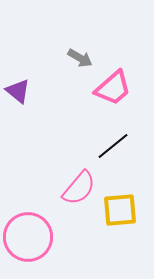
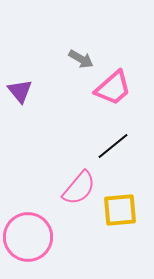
gray arrow: moved 1 px right, 1 px down
purple triangle: moved 2 px right; rotated 12 degrees clockwise
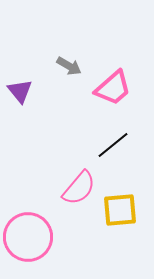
gray arrow: moved 12 px left, 7 px down
black line: moved 1 px up
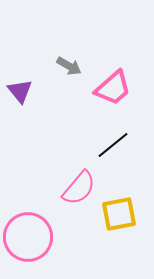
yellow square: moved 1 px left, 4 px down; rotated 6 degrees counterclockwise
